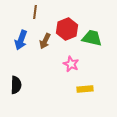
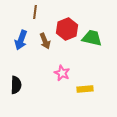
brown arrow: rotated 49 degrees counterclockwise
pink star: moved 9 px left, 9 px down
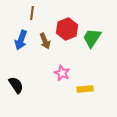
brown line: moved 3 px left, 1 px down
green trapezoid: rotated 70 degrees counterclockwise
black semicircle: rotated 36 degrees counterclockwise
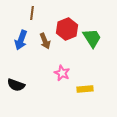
green trapezoid: rotated 115 degrees clockwise
black semicircle: rotated 144 degrees clockwise
